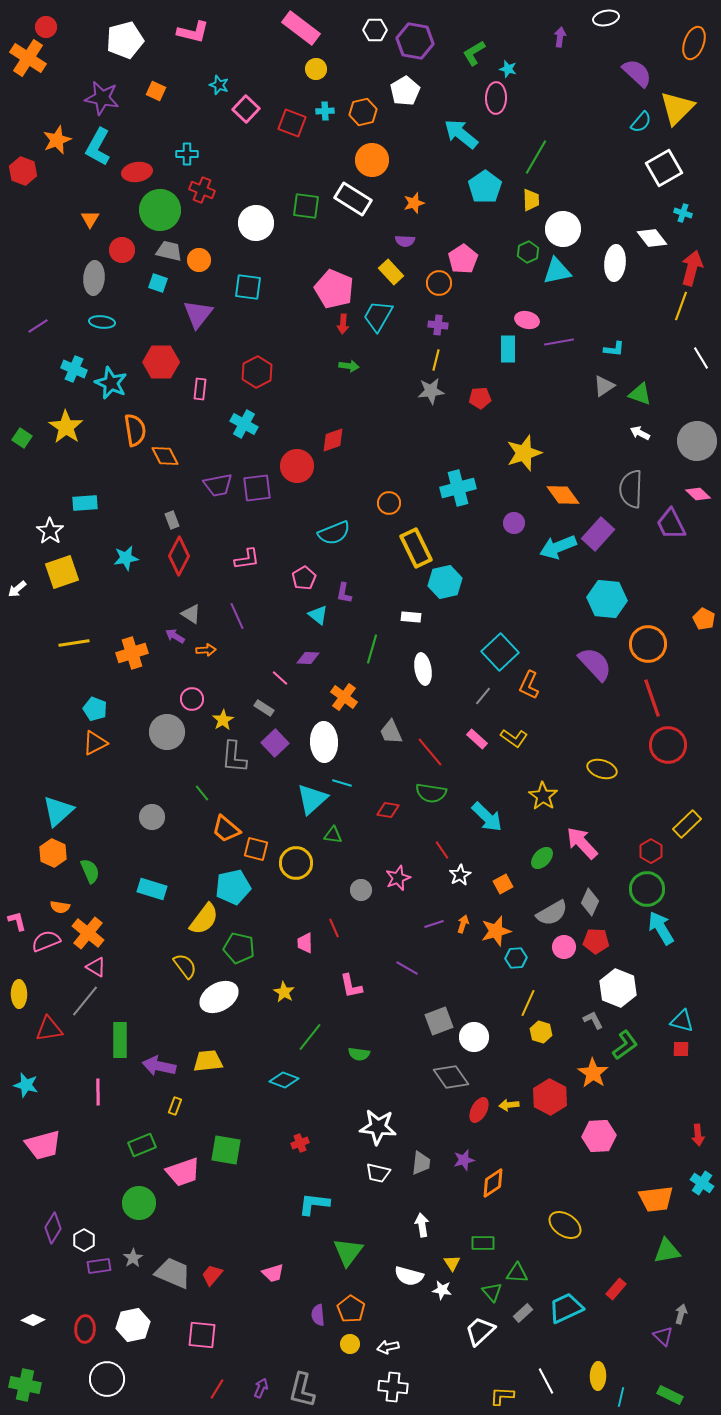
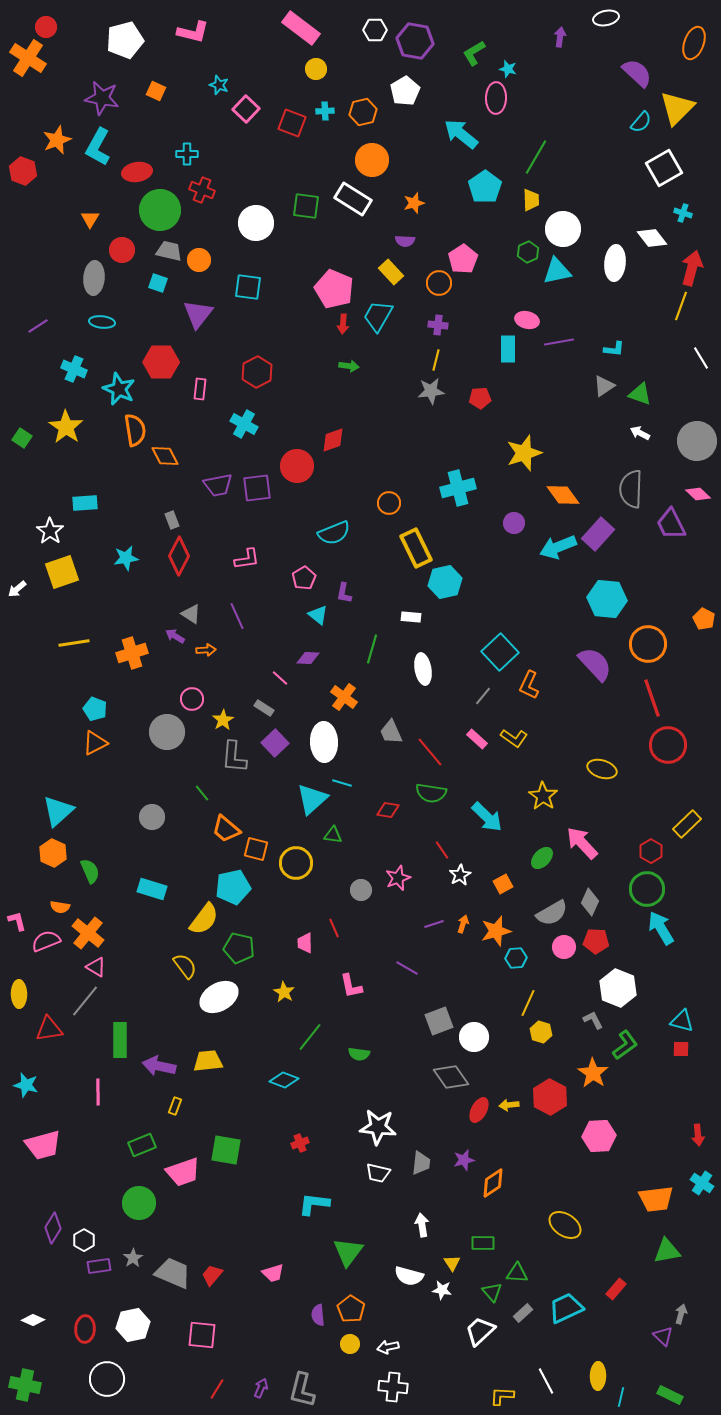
cyan star at (111, 383): moved 8 px right, 6 px down
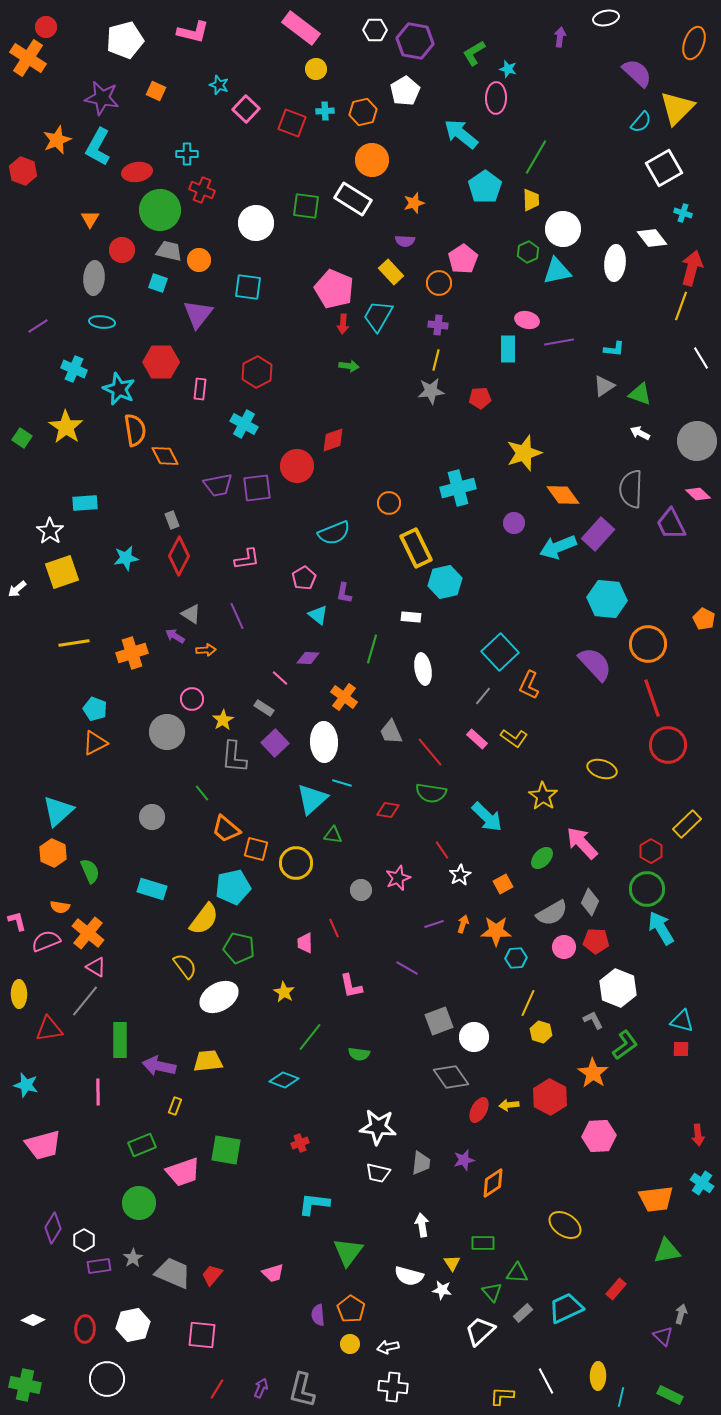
orange star at (496, 931): rotated 16 degrees clockwise
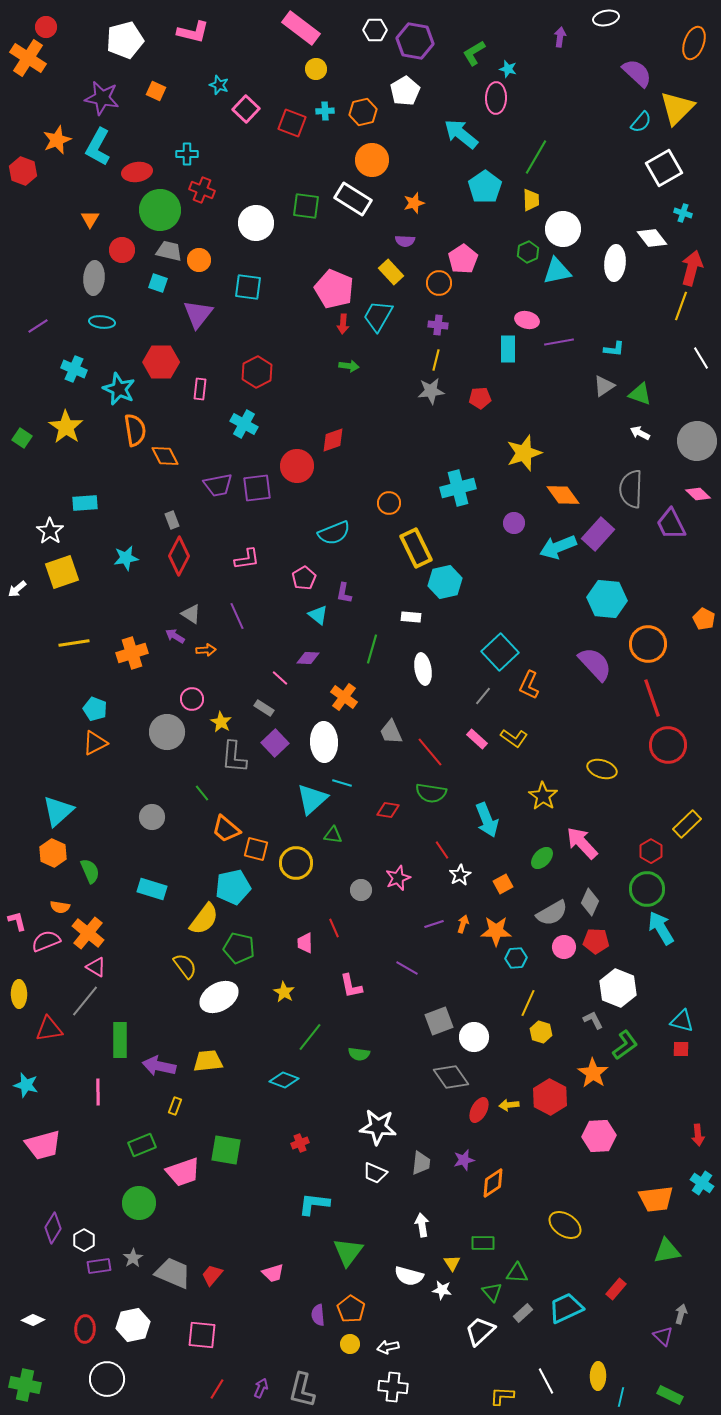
yellow star at (223, 720): moved 2 px left, 2 px down; rotated 10 degrees counterclockwise
cyan arrow at (487, 817): moved 3 px down; rotated 24 degrees clockwise
white trapezoid at (378, 1173): moved 3 px left; rotated 10 degrees clockwise
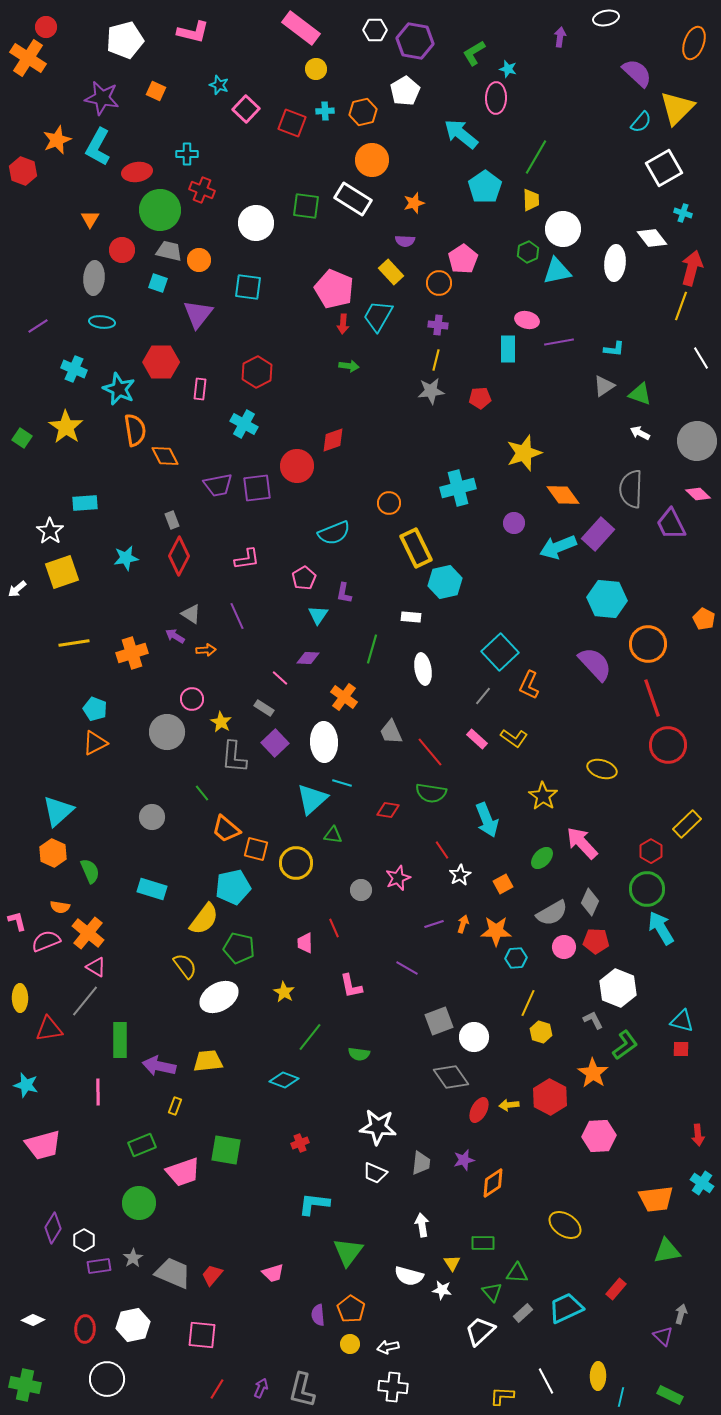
cyan triangle at (318, 615): rotated 25 degrees clockwise
yellow ellipse at (19, 994): moved 1 px right, 4 px down
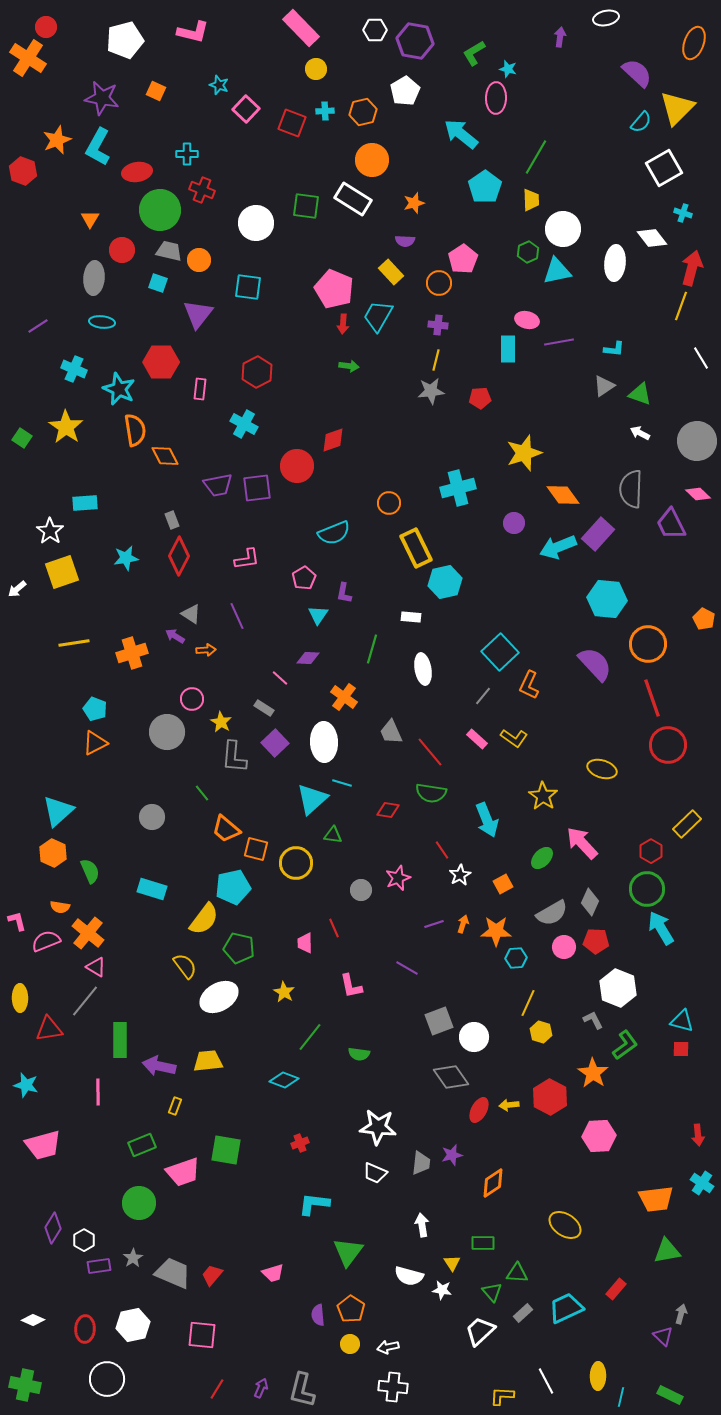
pink rectangle at (301, 28): rotated 9 degrees clockwise
purple star at (464, 1160): moved 12 px left, 5 px up
